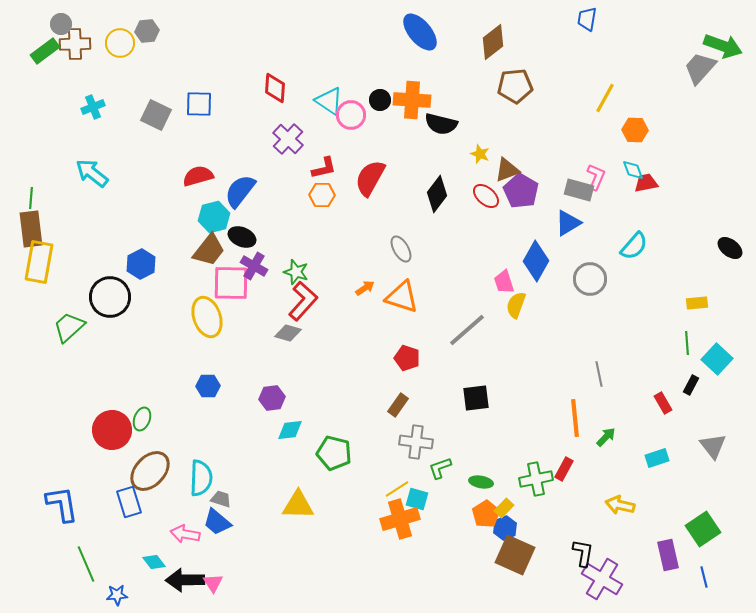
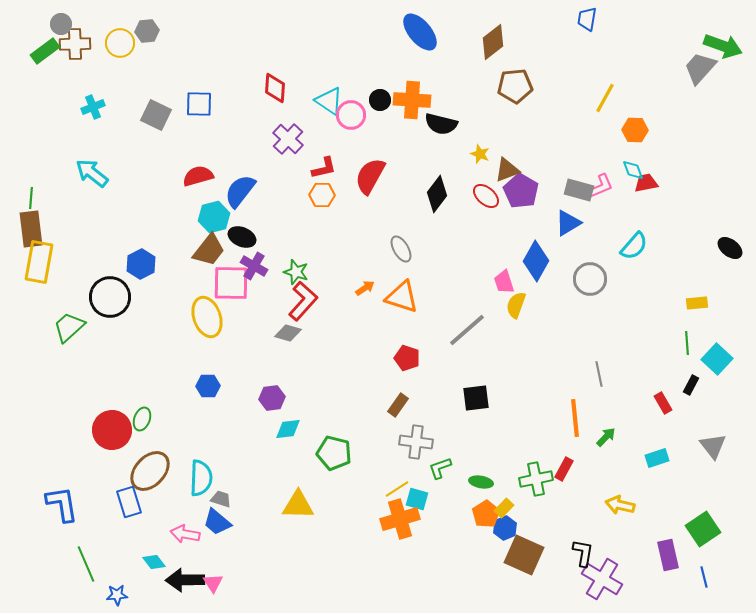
pink L-shape at (596, 177): moved 5 px right, 9 px down; rotated 44 degrees clockwise
red semicircle at (370, 178): moved 2 px up
cyan diamond at (290, 430): moved 2 px left, 1 px up
brown square at (515, 555): moved 9 px right
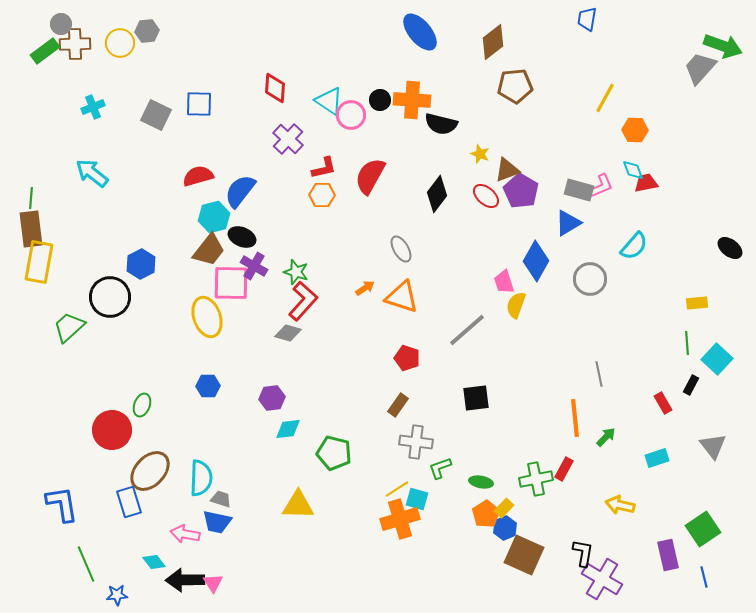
green ellipse at (142, 419): moved 14 px up
blue trapezoid at (217, 522): rotated 28 degrees counterclockwise
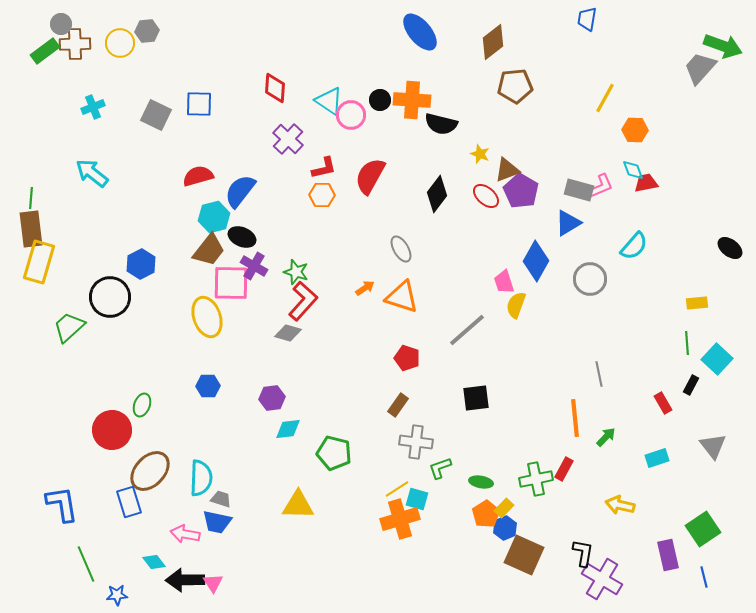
yellow rectangle at (39, 262): rotated 6 degrees clockwise
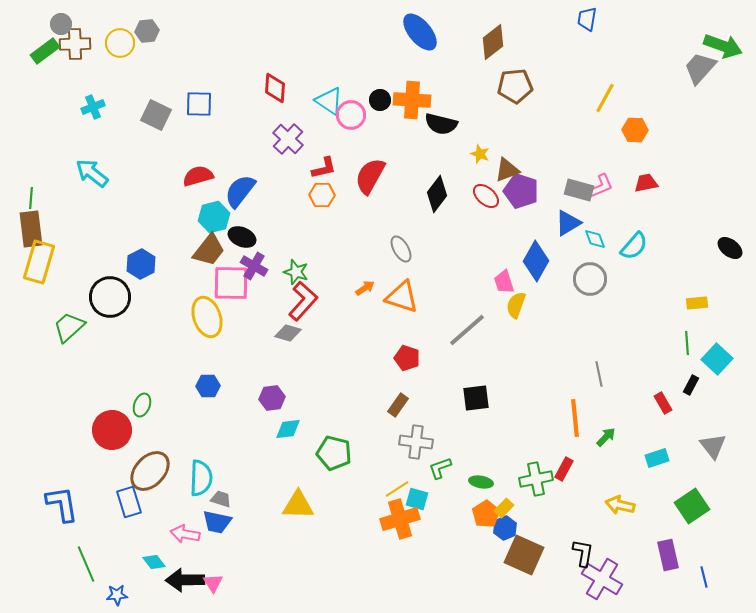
cyan diamond at (633, 170): moved 38 px left, 69 px down
purple pentagon at (521, 191): rotated 12 degrees counterclockwise
green square at (703, 529): moved 11 px left, 23 px up
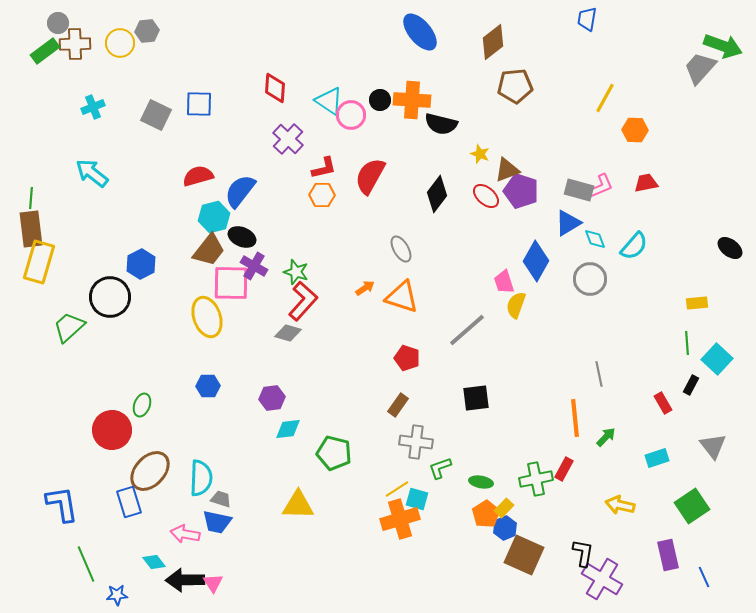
gray circle at (61, 24): moved 3 px left, 1 px up
blue line at (704, 577): rotated 10 degrees counterclockwise
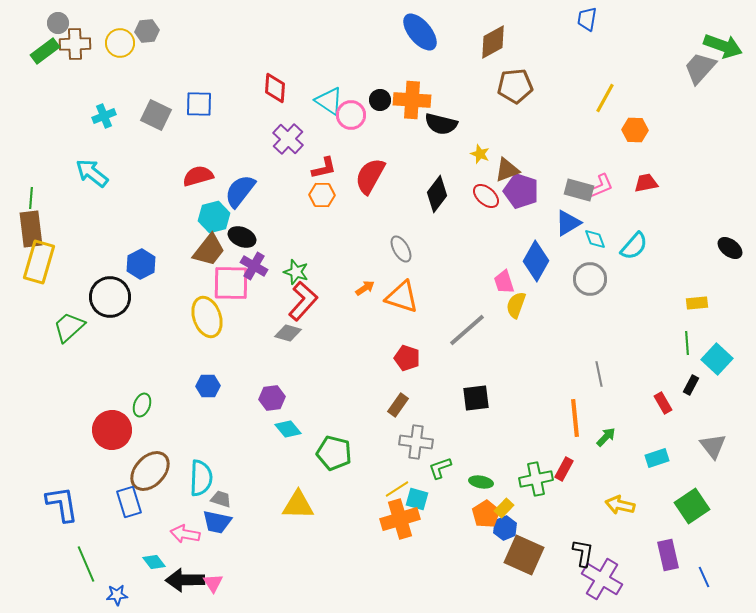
brown diamond at (493, 42): rotated 9 degrees clockwise
cyan cross at (93, 107): moved 11 px right, 9 px down
cyan diamond at (288, 429): rotated 56 degrees clockwise
